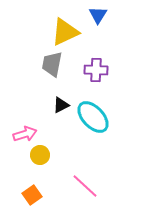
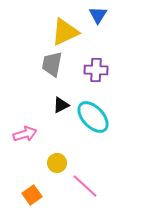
yellow circle: moved 17 px right, 8 px down
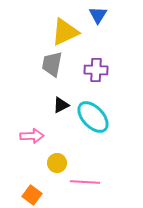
pink arrow: moved 7 px right, 2 px down; rotated 15 degrees clockwise
pink line: moved 4 px up; rotated 40 degrees counterclockwise
orange square: rotated 18 degrees counterclockwise
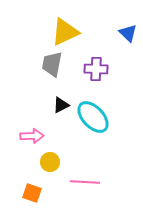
blue triangle: moved 30 px right, 18 px down; rotated 18 degrees counterclockwise
purple cross: moved 1 px up
yellow circle: moved 7 px left, 1 px up
orange square: moved 2 px up; rotated 18 degrees counterclockwise
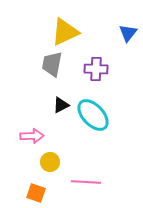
blue triangle: rotated 24 degrees clockwise
cyan ellipse: moved 2 px up
pink line: moved 1 px right
orange square: moved 4 px right
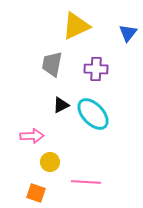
yellow triangle: moved 11 px right, 6 px up
cyan ellipse: moved 1 px up
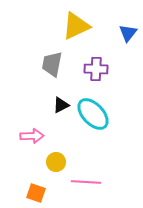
yellow circle: moved 6 px right
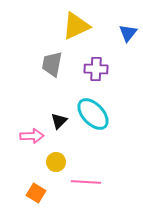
black triangle: moved 2 px left, 16 px down; rotated 18 degrees counterclockwise
orange square: rotated 12 degrees clockwise
